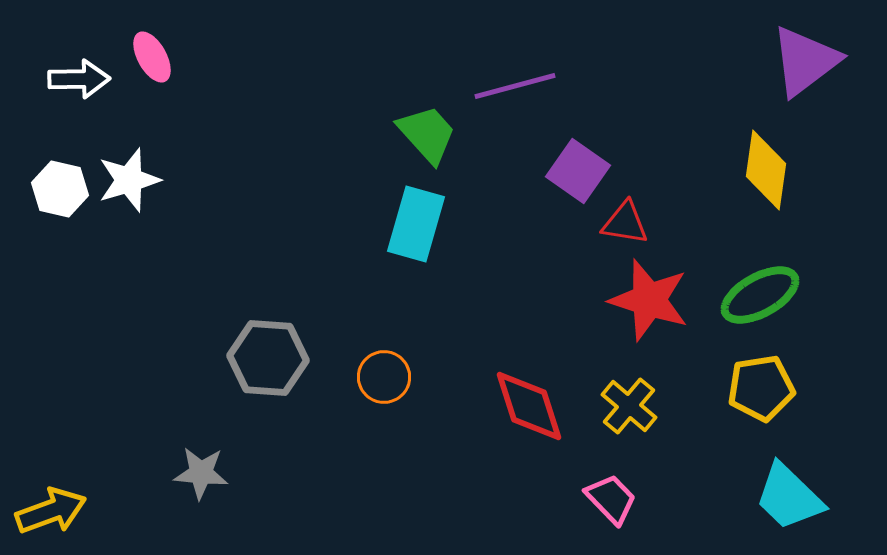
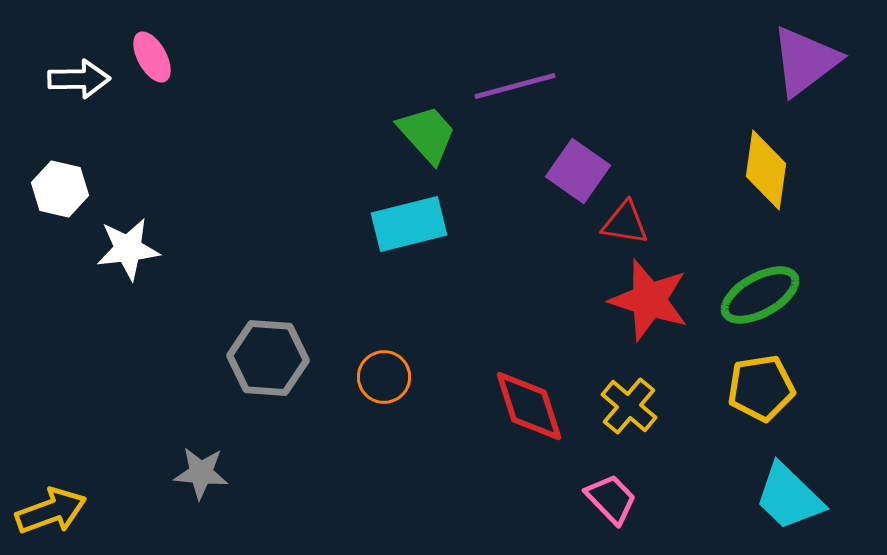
white star: moved 1 px left, 69 px down; rotated 10 degrees clockwise
cyan rectangle: moved 7 px left; rotated 60 degrees clockwise
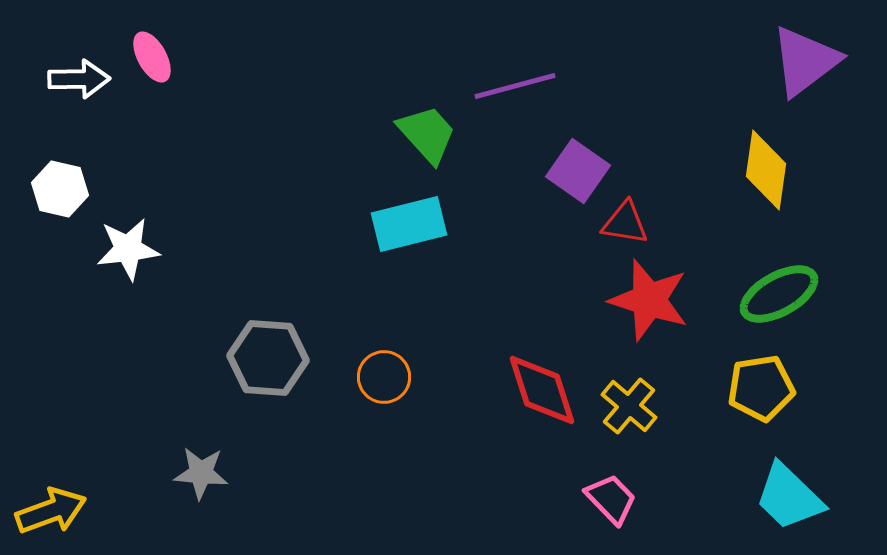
green ellipse: moved 19 px right, 1 px up
red diamond: moved 13 px right, 16 px up
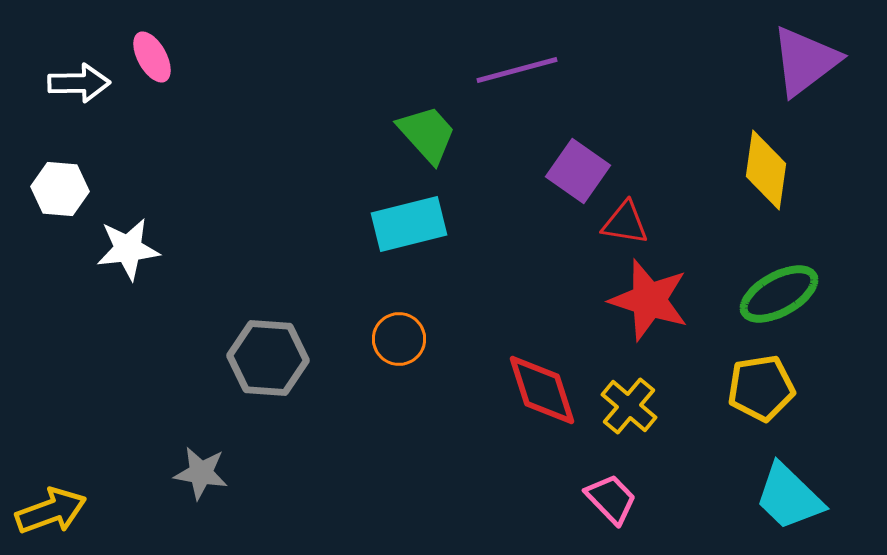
white arrow: moved 4 px down
purple line: moved 2 px right, 16 px up
white hexagon: rotated 8 degrees counterclockwise
orange circle: moved 15 px right, 38 px up
gray star: rotated 4 degrees clockwise
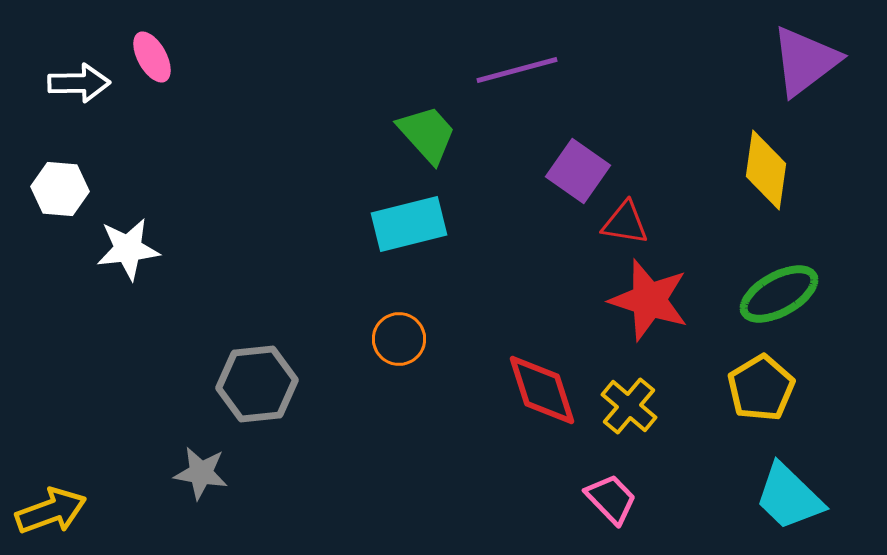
gray hexagon: moved 11 px left, 26 px down; rotated 10 degrees counterclockwise
yellow pentagon: rotated 22 degrees counterclockwise
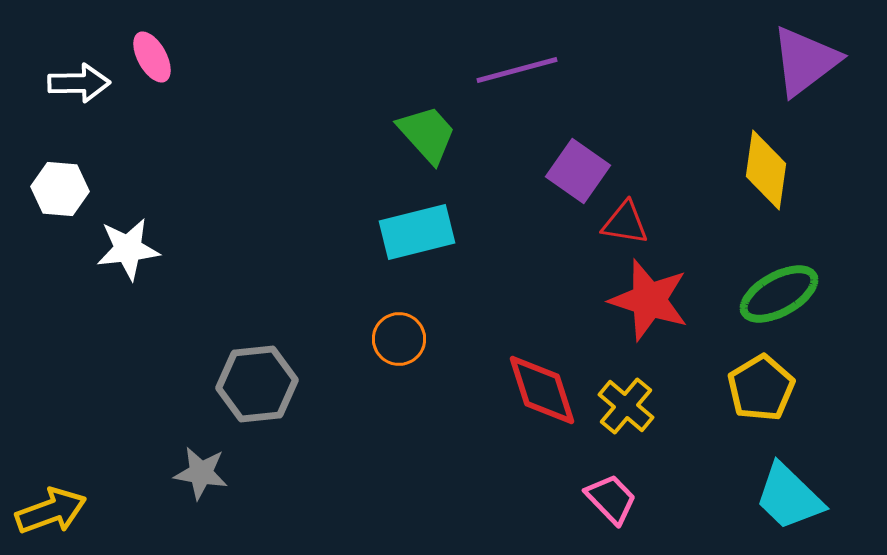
cyan rectangle: moved 8 px right, 8 px down
yellow cross: moved 3 px left
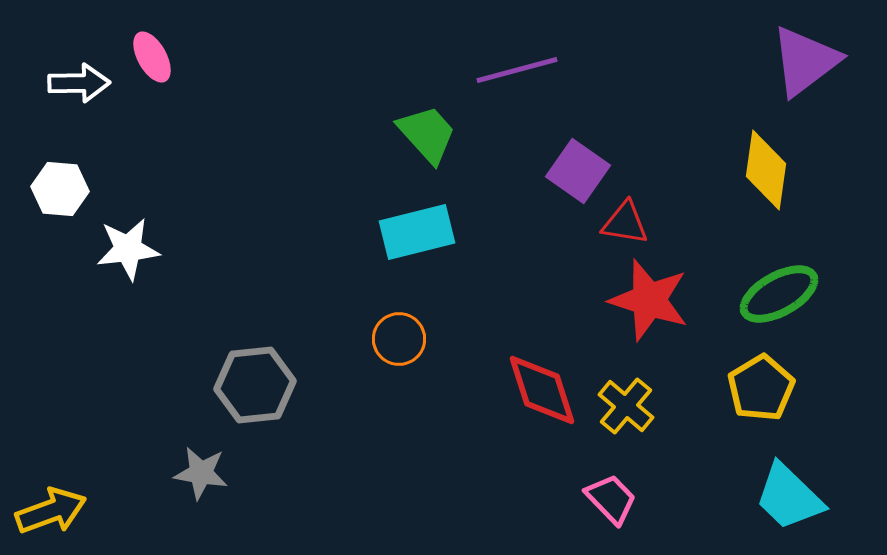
gray hexagon: moved 2 px left, 1 px down
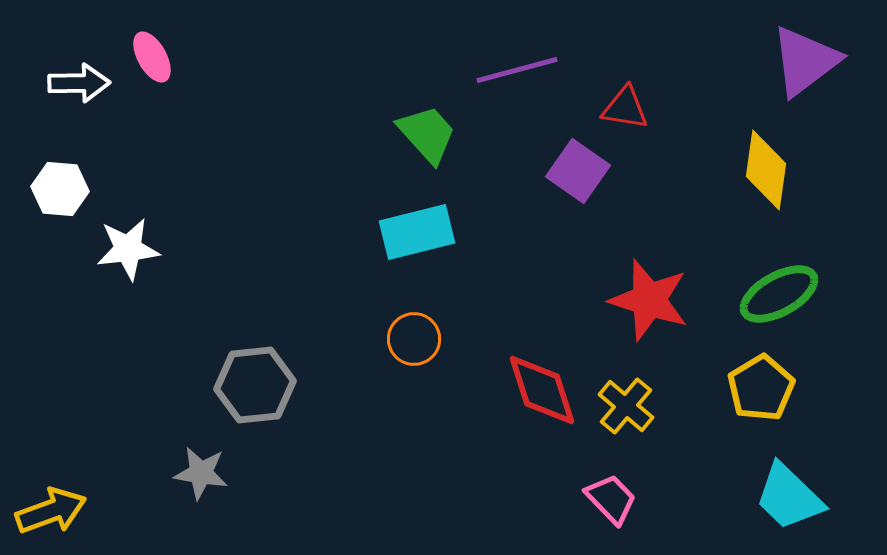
red triangle: moved 115 px up
orange circle: moved 15 px right
